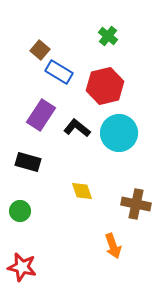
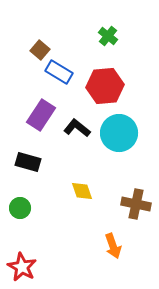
red hexagon: rotated 9 degrees clockwise
green circle: moved 3 px up
red star: rotated 16 degrees clockwise
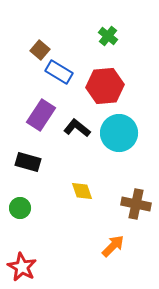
orange arrow: rotated 115 degrees counterclockwise
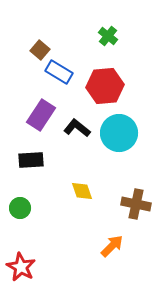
black rectangle: moved 3 px right, 2 px up; rotated 20 degrees counterclockwise
orange arrow: moved 1 px left
red star: moved 1 px left
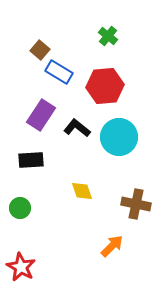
cyan circle: moved 4 px down
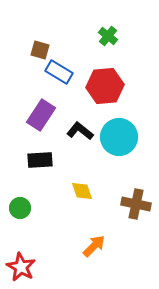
brown square: rotated 24 degrees counterclockwise
black L-shape: moved 3 px right, 3 px down
black rectangle: moved 9 px right
orange arrow: moved 18 px left
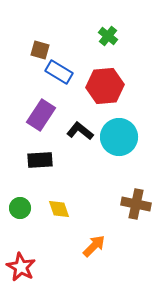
yellow diamond: moved 23 px left, 18 px down
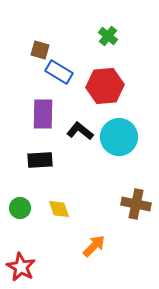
purple rectangle: moved 2 px right, 1 px up; rotated 32 degrees counterclockwise
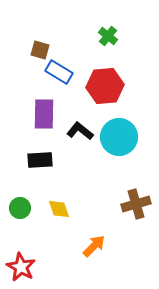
purple rectangle: moved 1 px right
brown cross: rotated 28 degrees counterclockwise
